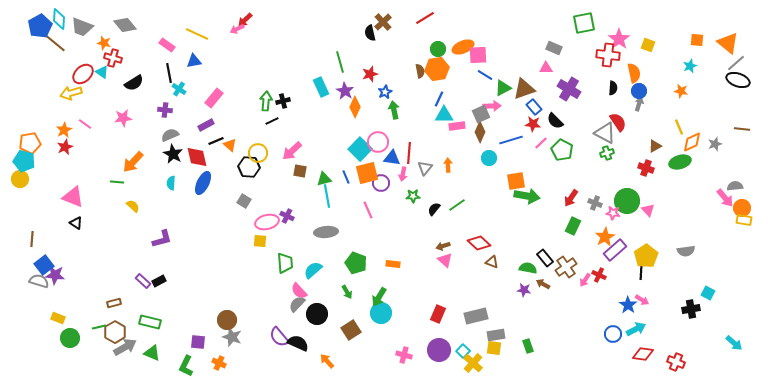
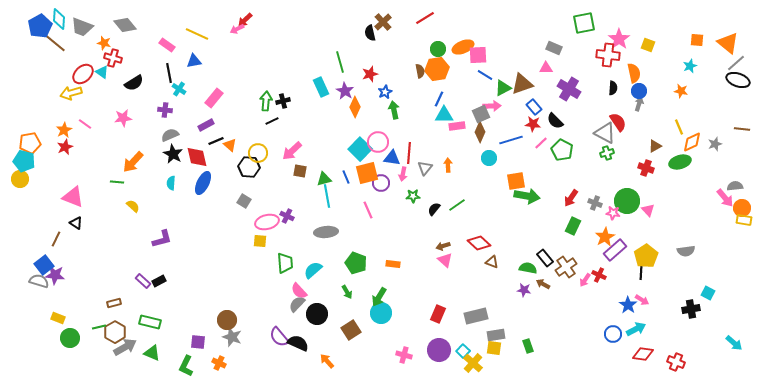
brown triangle at (524, 89): moved 2 px left, 5 px up
brown line at (32, 239): moved 24 px right; rotated 21 degrees clockwise
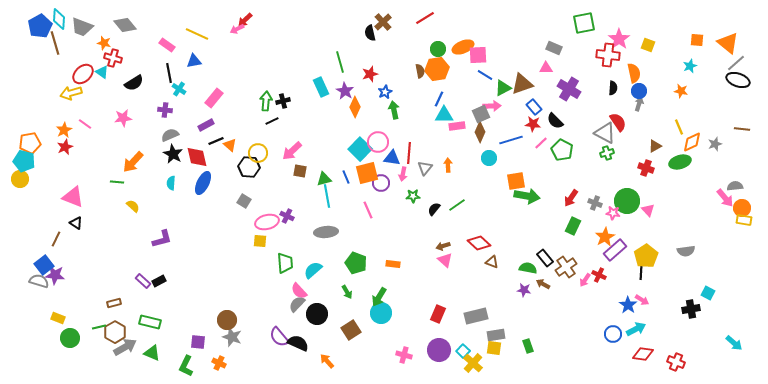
brown line at (55, 43): rotated 35 degrees clockwise
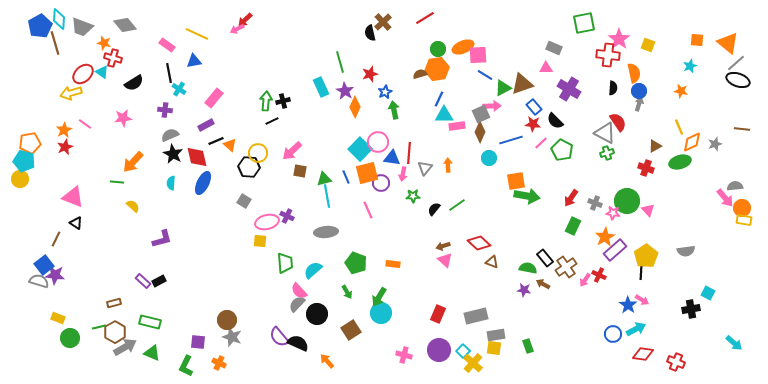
brown semicircle at (420, 71): moved 3 px down; rotated 96 degrees counterclockwise
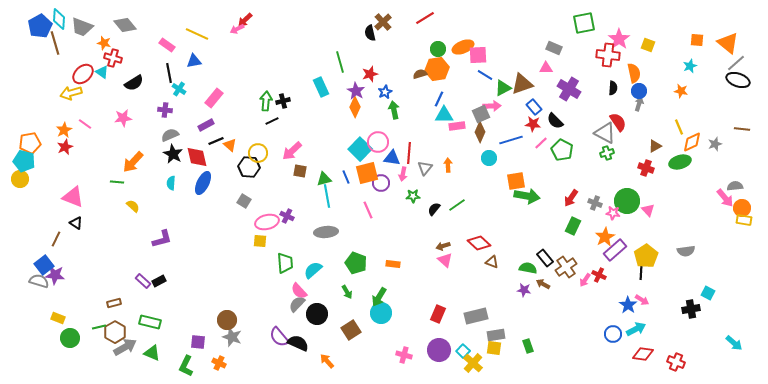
purple star at (345, 91): moved 11 px right
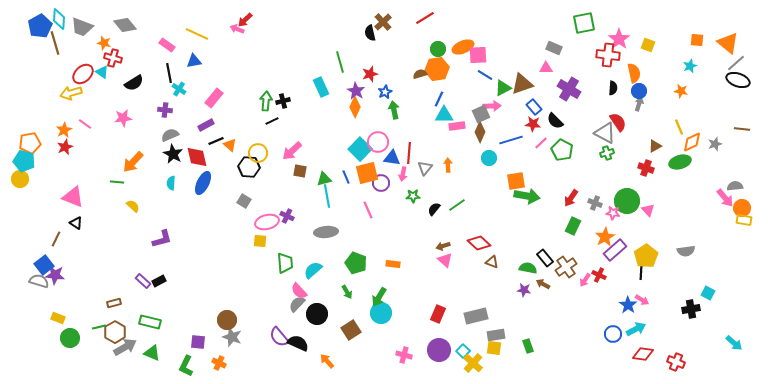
pink arrow at (237, 29): rotated 48 degrees clockwise
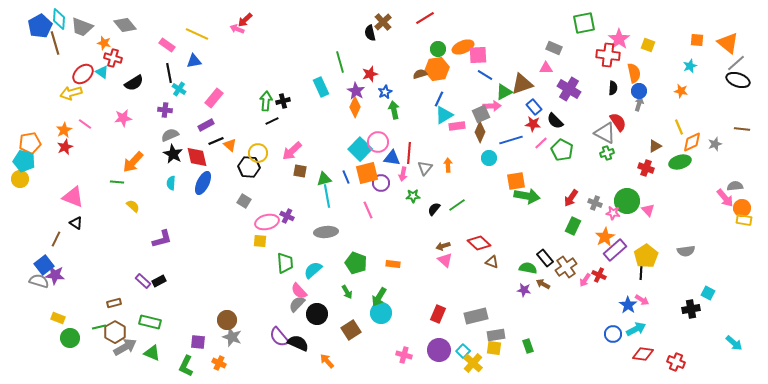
green triangle at (503, 88): moved 1 px right, 4 px down
cyan triangle at (444, 115): rotated 30 degrees counterclockwise
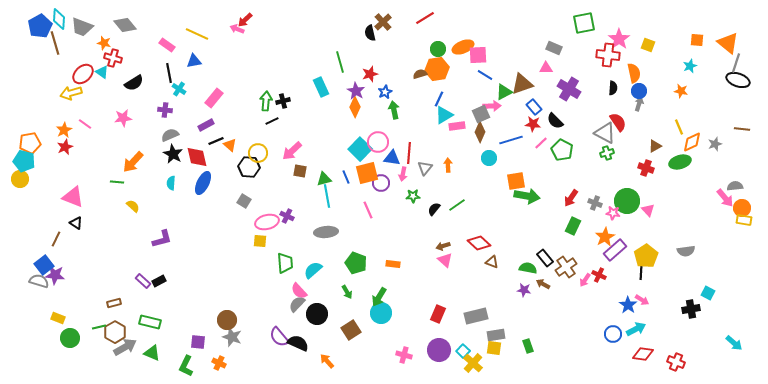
gray line at (736, 63): rotated 30 degrees counterclockwise
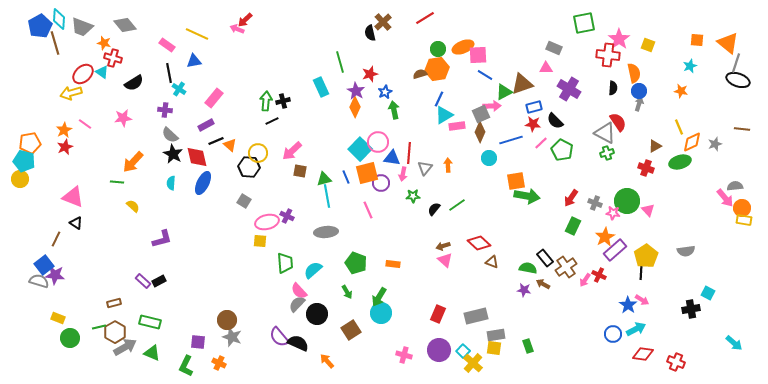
blue rectangle at (534, 107): rotated 63 degrees counterclockwise
gray semicircle at (170, 135): rotated 114 degrees counterclockwise
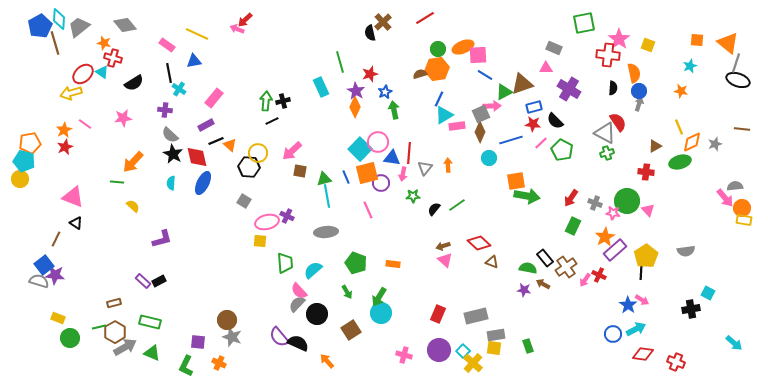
gray trapezoid at (82, 27): moved 3 px left; rotated 120 degrees clockwise
red cross at (646, 168): moved 4 px down; rotated 14 degrees counterclockwise
